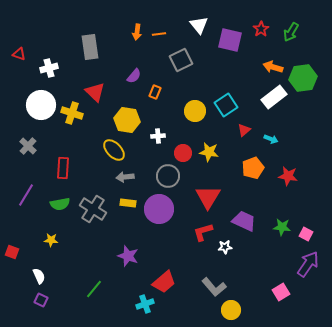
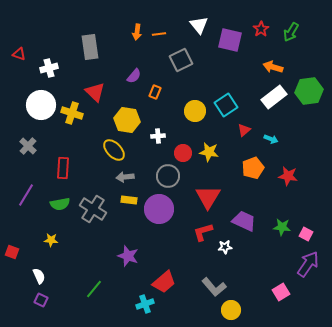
green hexagon at (303, 78): moved 6 px right, 13 px down
yellow rectangle at (128, 203): moved 1 px right, 3 px up
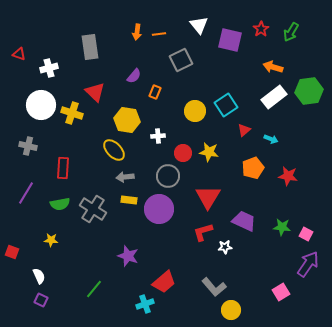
gray cross at (28, 146): rotated 30 degrees counterclockwise
purple line at (26, 195): moved 2 px up
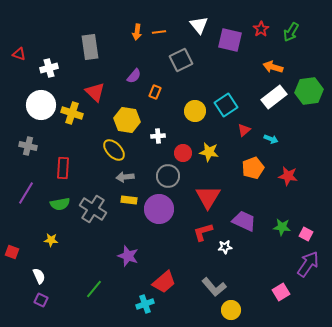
orange line at (159, 34): moved 2 px up
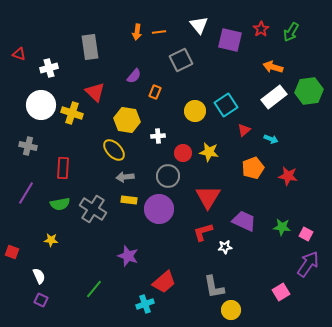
gray L-shape at (214, 287): rotated 30 degrees clockwise
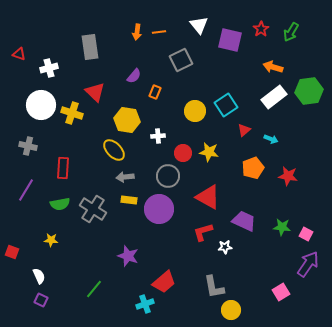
purple line at (26, 193): moved 3 px up
red triangle at (208, 197): rotated 32 degrees counterclockwise
